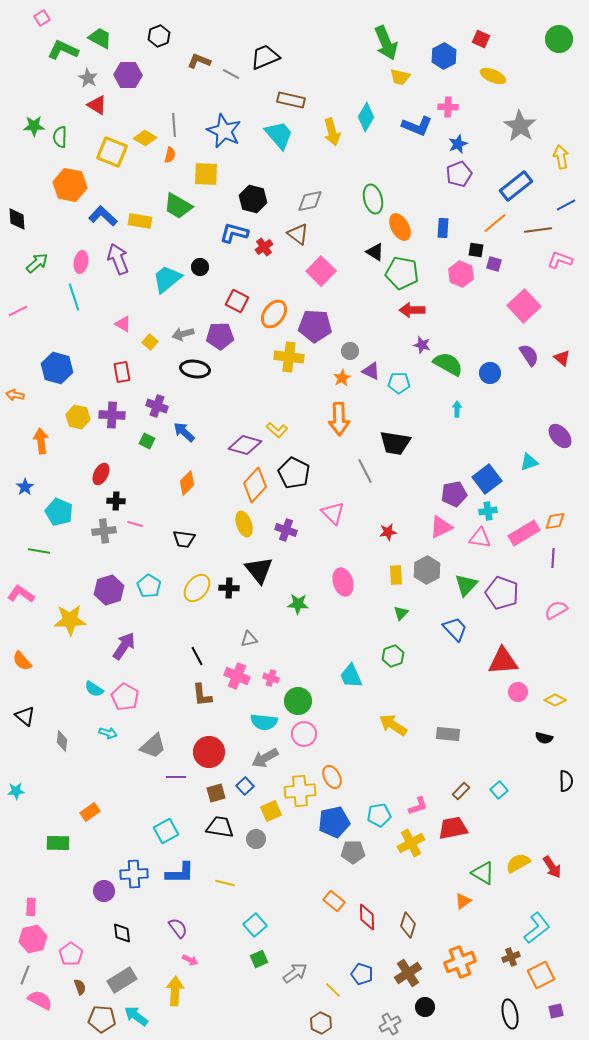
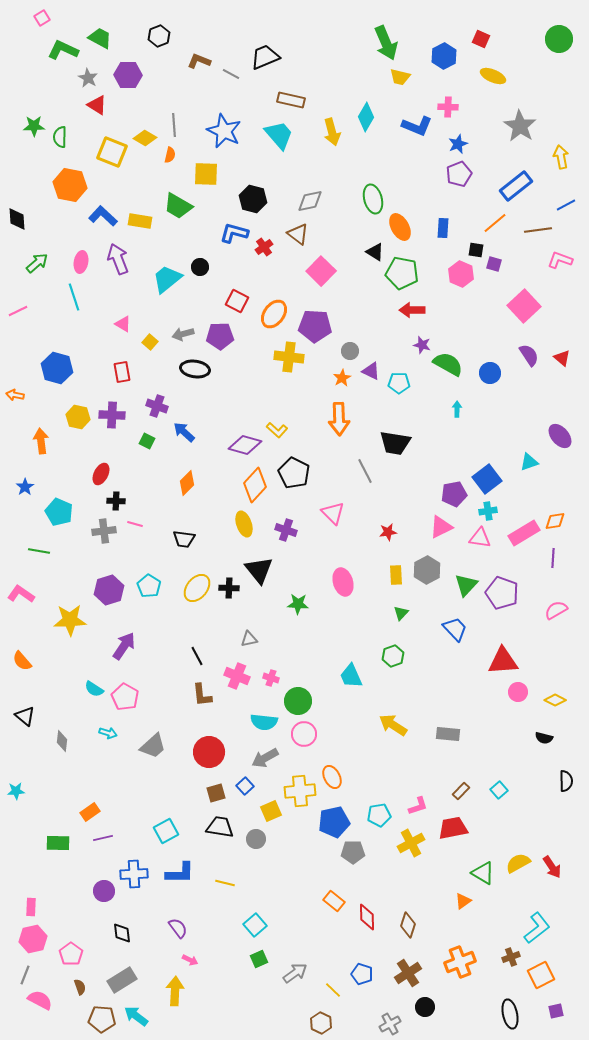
purple line at (176, 777): moved 73 px left, 61 px down; rotated 12 degrees counterclockwise
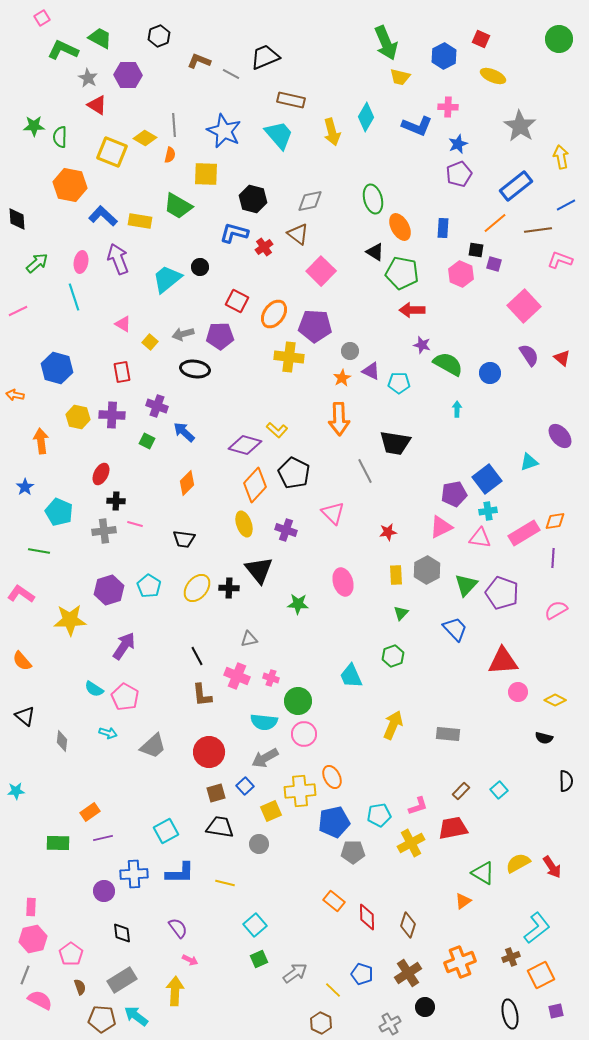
yellow arrow at (393, 725): rotated 80 degrees clockwise
gray circle at (256, 839): moved 3 px right, 5 px down
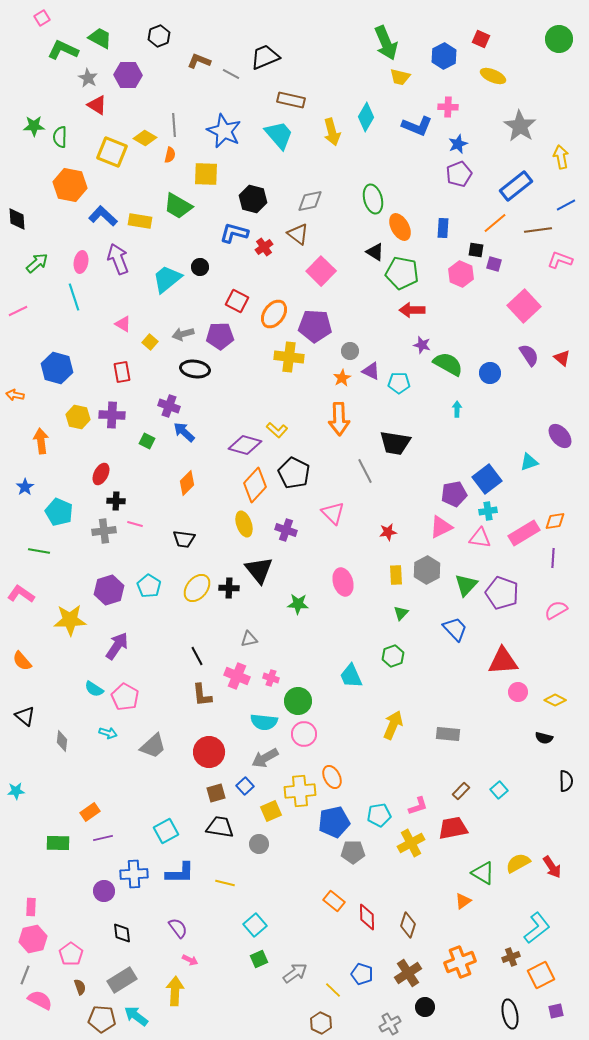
purple cross at (157, 406): moved 12 px right
purple arrow at (124, 646): moved 7 px left
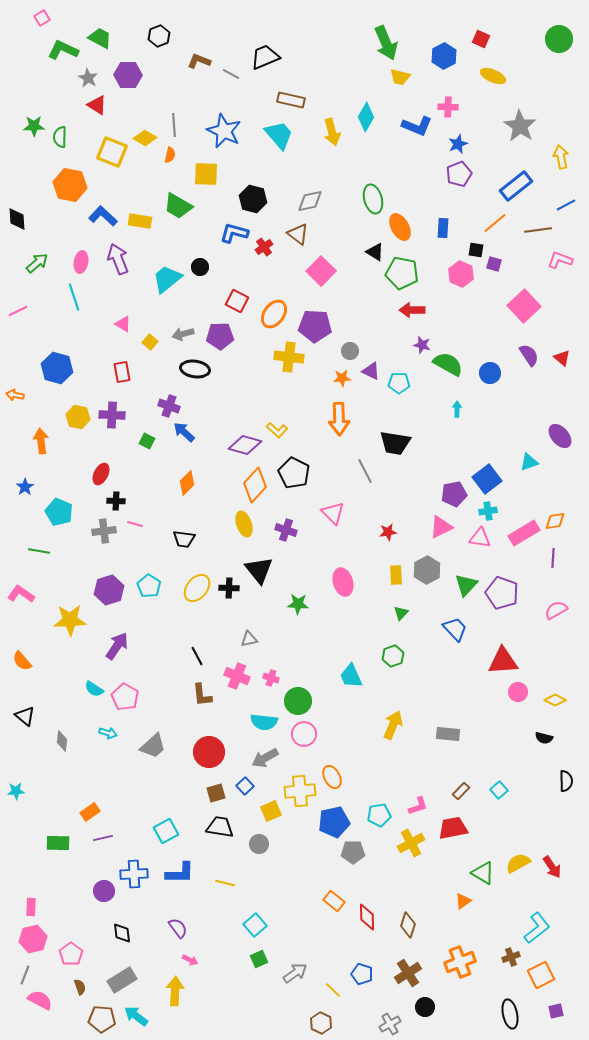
orange star at (342, 378): rotated 24 degrees clockwise
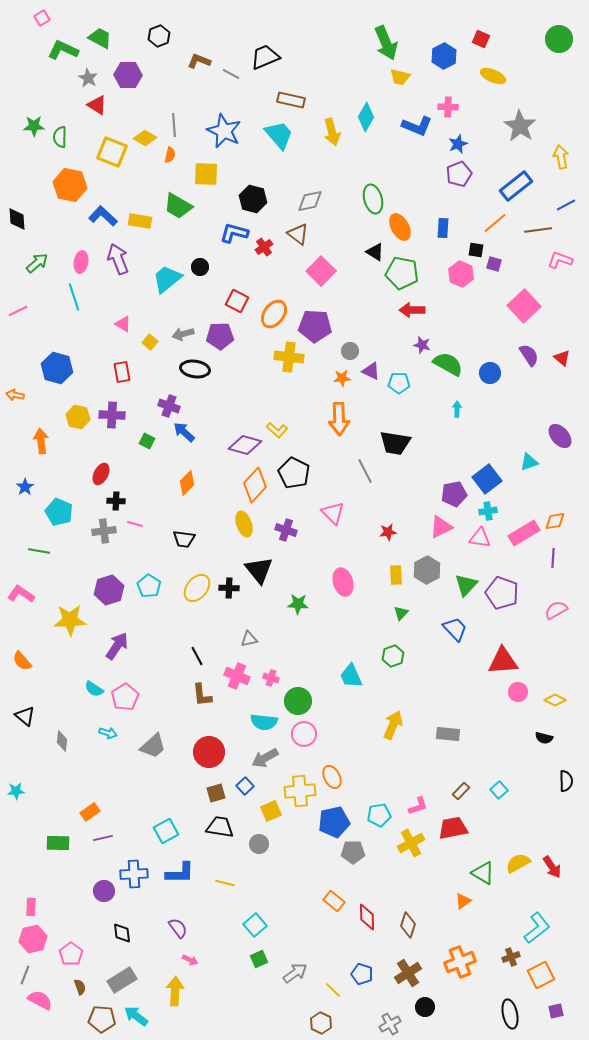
pink pentagon at (125, 697): rotated 12 degrees clockwise
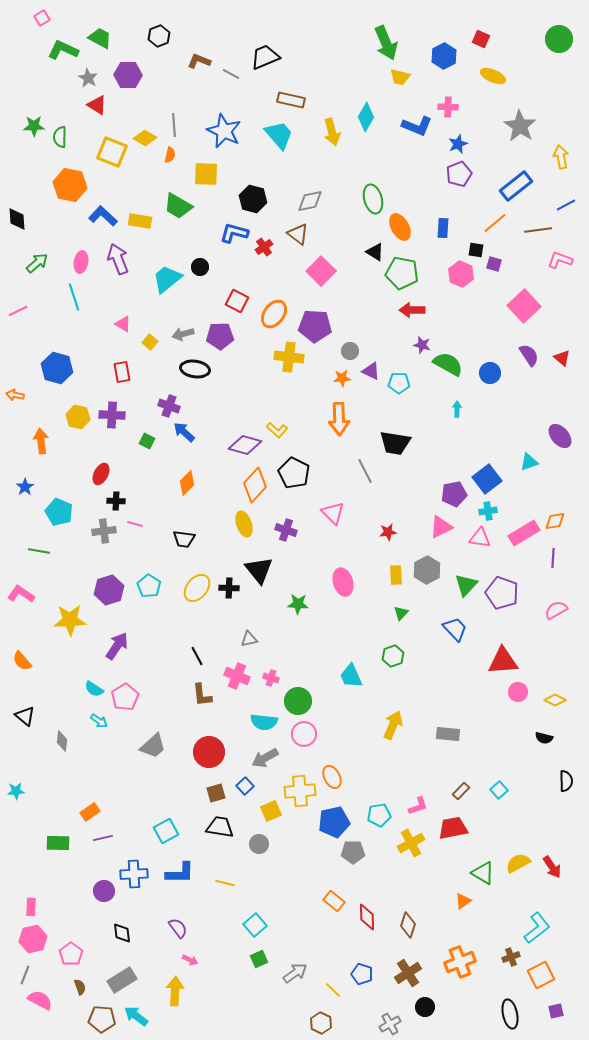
cyan arrow at (108, 733): moved 9 px left, 12 px up; rotated 18 degrees clockwise
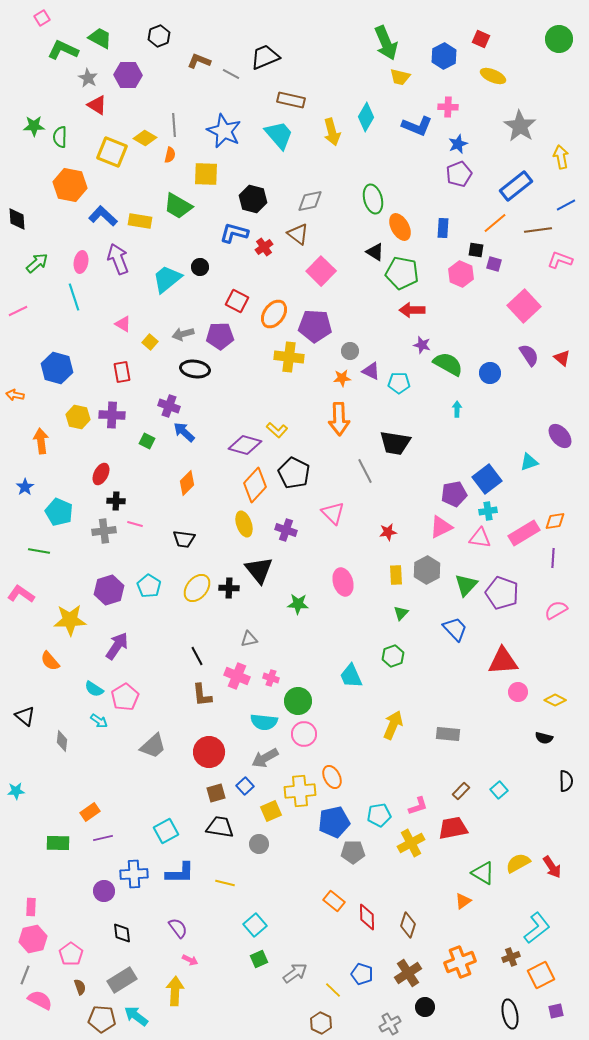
orange semicircle at (22, 661): moved 28 px right
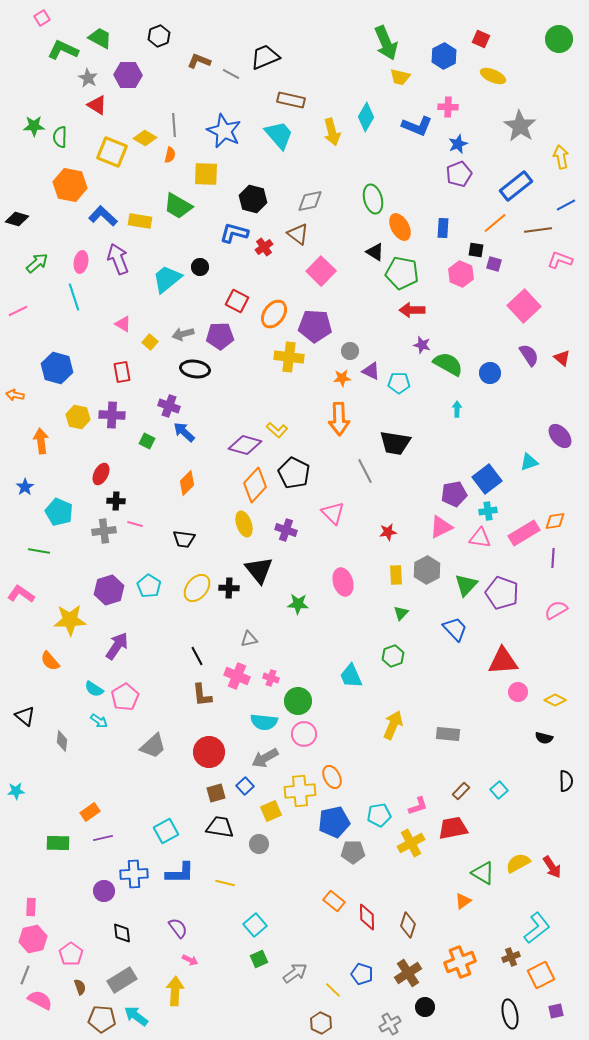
black diamond at (17, 219): rotated 70 degrees counterclockwise
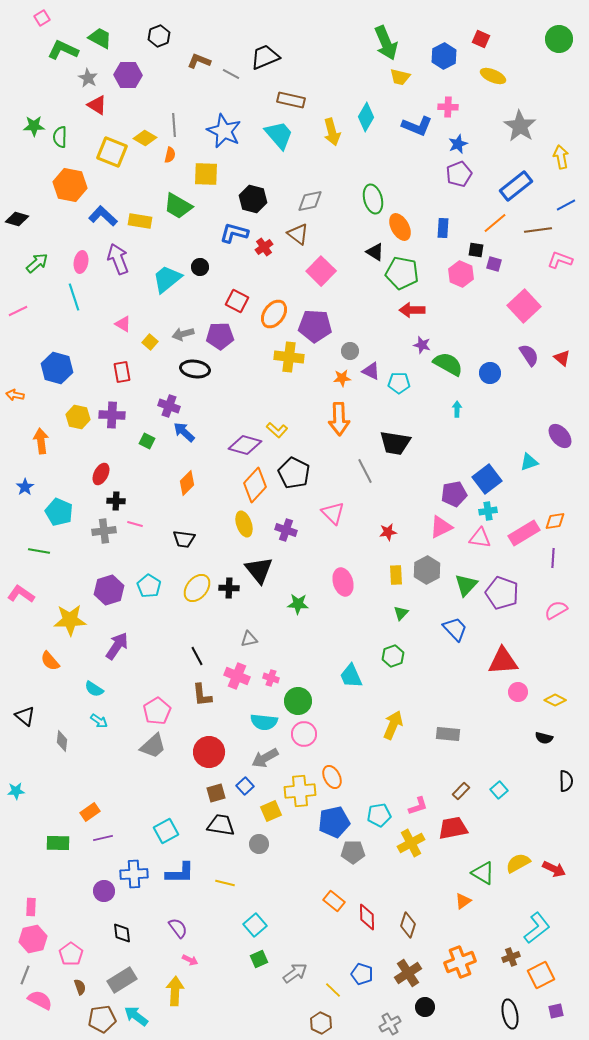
pink pentagon at (125, 697): moved 32 px right, 14 px down
black trapezoid at (220, 827): moved 1 px right, 2 px up
red arrow at (552, 867): moved 2 px right, 2 px down; rotated 30 degrees counterclockwise
brown pentagon at (102, 1019): rotated 12 degrees counterclockwise
